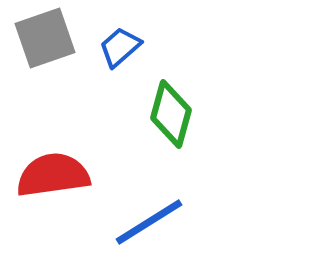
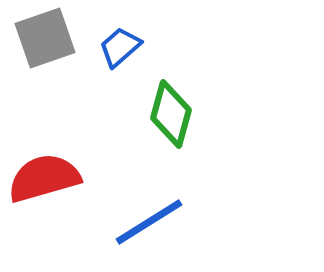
red semicircle: moved 9 px left, 3 px down; rotated 8 degrees counterclockwise
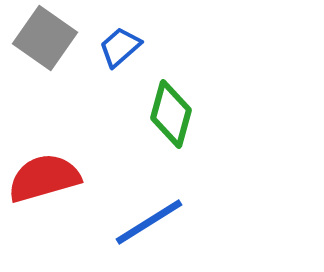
gray square: rotated 36 degrees counterclockwise
